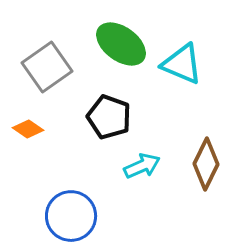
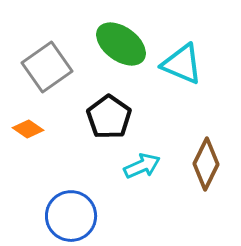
black pentagon: rotated 15 degrees clockwise
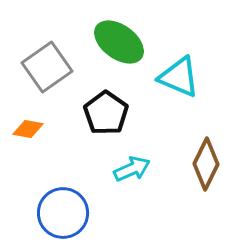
green ellipse: moved 2 px left, 2 px up
cyan triangle: moved 3 px left, 13 px down
black pentagon: moved 3 px left, 4 px up
orange diamond: rotated 24 degrees counterclockwise
cyan arrow: moved 10 px left, 3 px down
blue circle: moved 8 px left, 3 px up
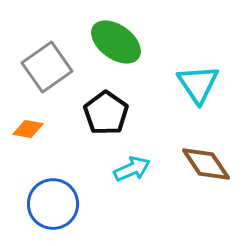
green ellipse: moved 3 px left
cyan triangle: moved 19 px right, 7 px down; rotated 33 degrees clockwise
brown diamond: rotated 60 degrees counterclockwise
blue circle: moved 10 px left, 9 px up
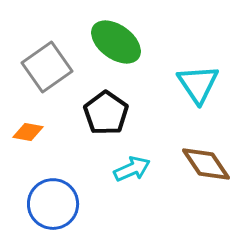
orange diamond: moved 3 px down
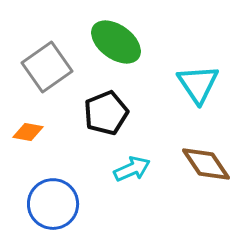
black pentagon: rotated 15 degrees clockwise
